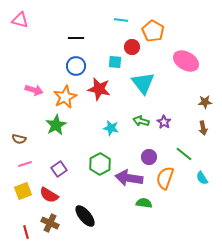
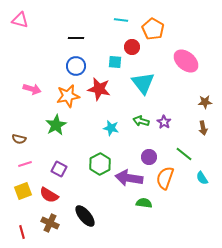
orange pentagon: moved 2 px up
pink ellipse: rotated 10 degrees clockwise
pink arrow: moved 2 px left, 1 px up
orange star: moved 3 px right, 1 px up; rotated 15 degrees clockwise
purple square: rotated 28 degrees counterclockwise
red line: moved 4 px left
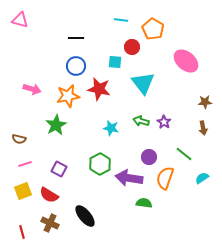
cyan semicircle: rotated 88 degrees clockwise
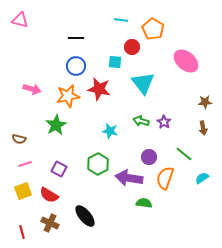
cyan star: moved 1 px left, 3 px down
green hexagon: moved 2 px left
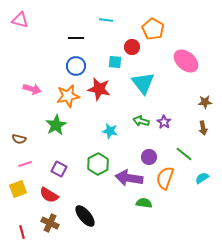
cyan line: moved 15 px left
yellow square: moved 5 px left, 2 px up
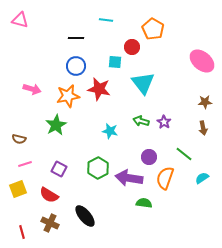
pink ellipse: moved 16 px right
green hexagon: moved 4 px down
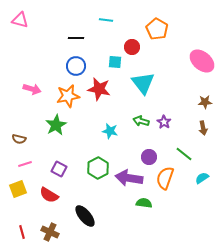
orange pentagon: moved 4 px right
brown cross: moved 9 px down
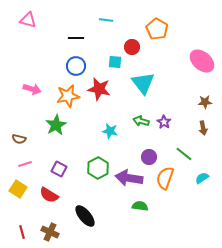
pink triangle: moved 8 px right
yellow square: rotated 36 degrees counterclockwise
green semicircle: moved 4 px left, 3 px down
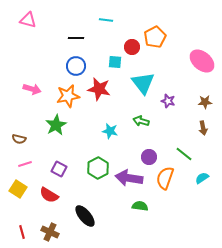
orange pentagon: moved 2 px left, 8 px down; rotated 15 degrees clockwise
purple star: moved 4 px right, 21 px up; rotated 16 degrees counterclockwise
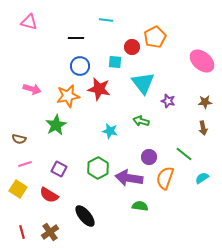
pink triangle: moved 1 px right, 2 px down
blue circle: moved 4 px right
brown cross: rotated 30 degrees clockwise
